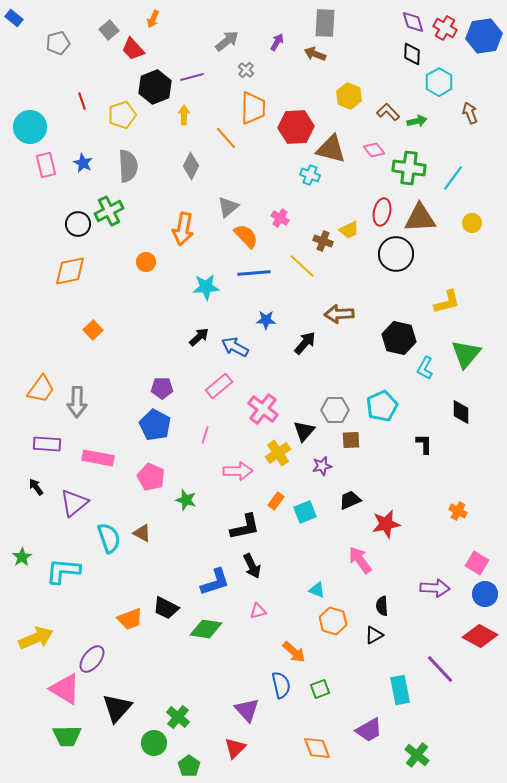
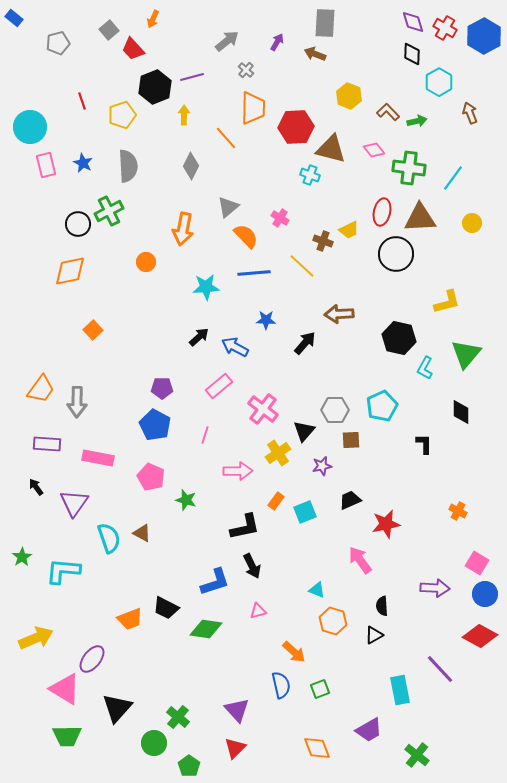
blue hexagon at (484, 36): rotated 20 degrees counterclockwise
purple triangle at (74, 503): rotated 16 degrees counterclockwise
purple triangle at (247, 710): moved 10 px left
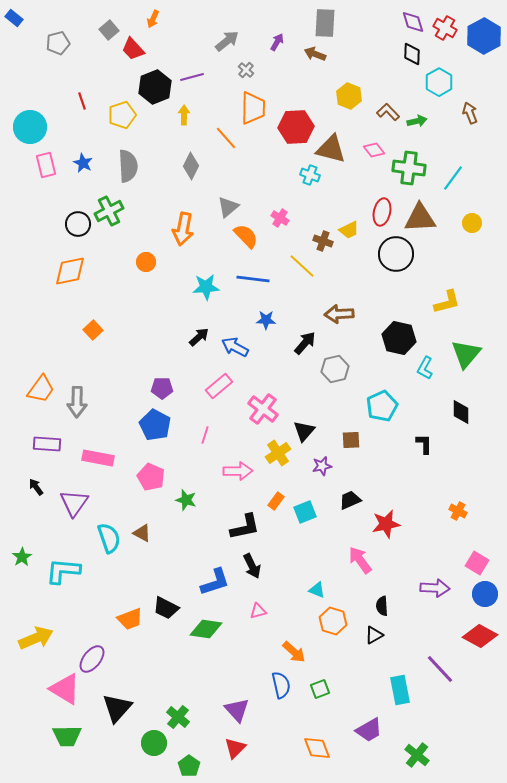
blue line at (254, 273): moved 1 px left, 6 px down; rotated 12 degrees clockwise
gray hexagon at (335, 410): moved 41 px up; rotated 12 degrees counterclockwise
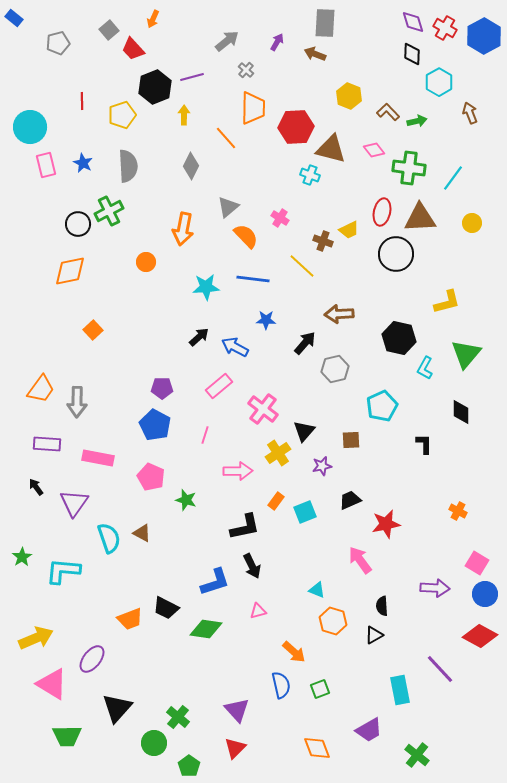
red line at (82, 101): rotated 18 degrees clockwise
pink triangle at (65, 689): moved 13 px left, 5 px up
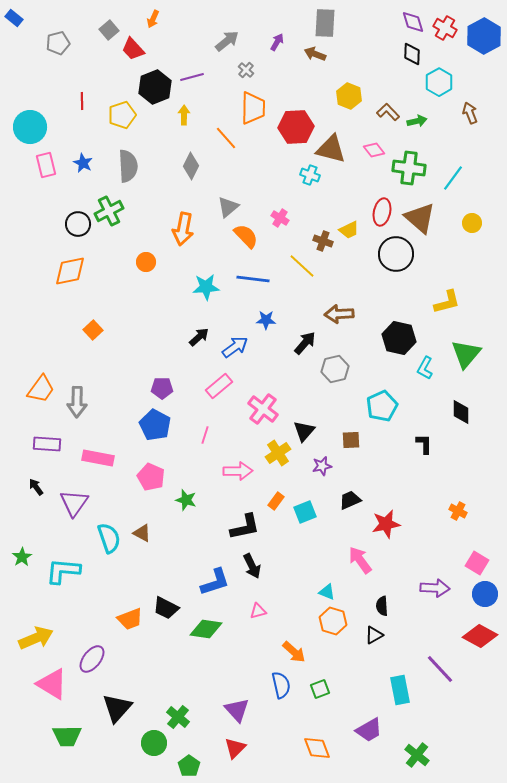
brown triangle at (420, 218): rotated 44 degrees clockwise
blue arrow at (235, 347): rotated 116 degrees clockwise
cyan triangle at (317, 590): moved 10 px right, 2 px down
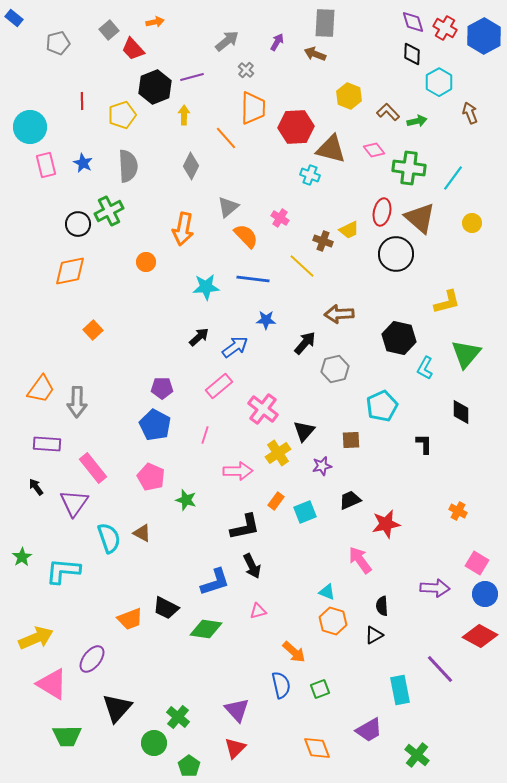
orange arrow at (153, 19): moved 2 px right, 3 px down; rotated 126 degrees counterclockwise
pink rectangle at (98, 458): moved 5 px left, 10 px down; rotated 40 degrees clockwise
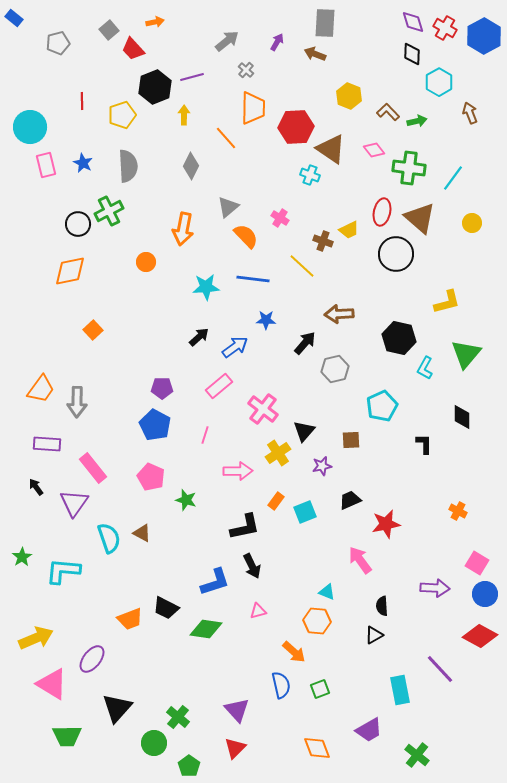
brown triangle at (331, 149): rotated 20 degrees clockwise
black diamond at (461, 412): moved 1 px right, 5 px down
orange hexagon at (333, 621): moved 16 px left; rotated 12 degrees counterclockwise
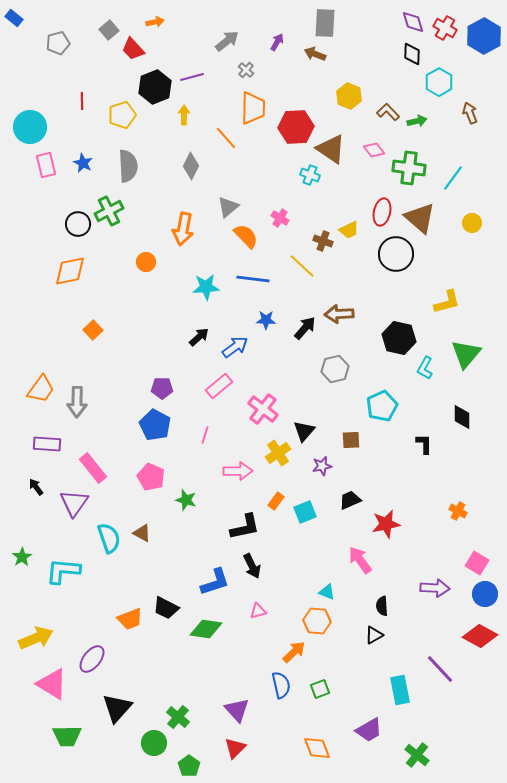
black arrow at (305, 343): moved 15 px up
orange arrow at (294, 652): rotated 85 degrees counterclockwise
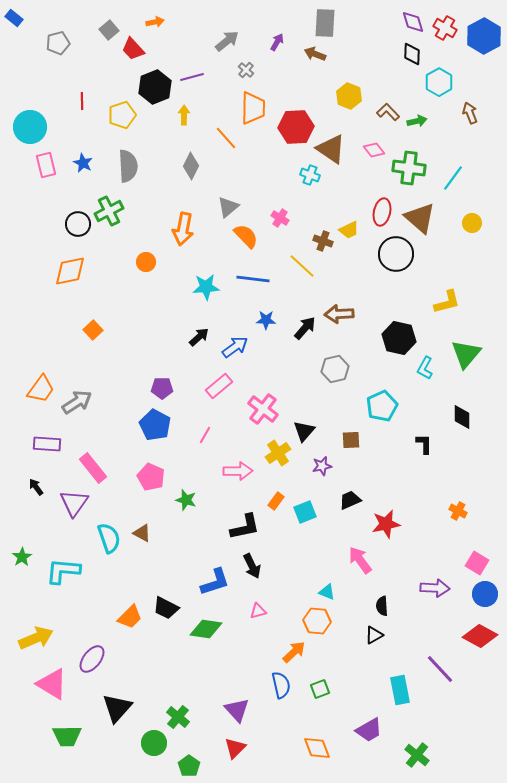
gray arrow at (77, 402): rotated 124 degrees counterclockwise
pink line at (205, 435): rotated 12 degrees clockwise
orange trapezoid at (130, 619): moved 2 px up; rotated 24 degrees counterclockwise
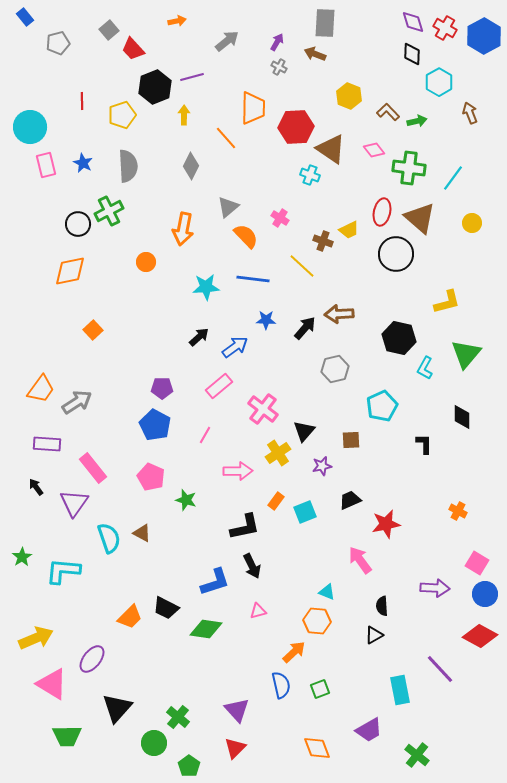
blue rectangle at (14, 18): moved 11 px right, 1 px up; rotated 12 degrees clockwise
orange arrow at (155, 22): moved 22 px right, 1 px up
gray cross at (246, 70): moved 33 px right, 3 px up; rotated 14 degrees counterclockwise
